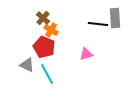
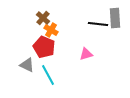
cyan line: moved 1 px right, 1 px down
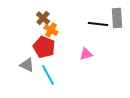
gray rectangle: moved 2 px right
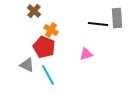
brown cross: moved 9 px left, 7 px up
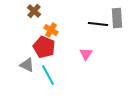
pink triangle: rotated 40 degrees counterclockwise
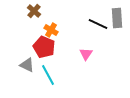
black line: rotated 18 degrees clockwise
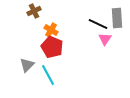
brown cross: rotated 24 degrees clockwise
red pentagon: moved 8 px right
pink triangle: moved 19 px right, 15 px up
gray triangle: rotated 49 degrees clockwise
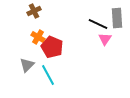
orange cross: moved 13 px left, 7 px down
